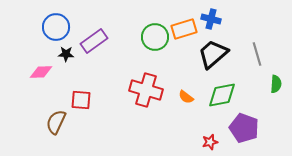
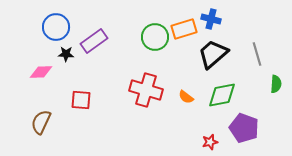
brown semicircle: moved 15 px left
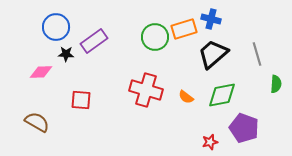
brown semicircle: moved 4 px left; rotated 95 degrees clockwise
